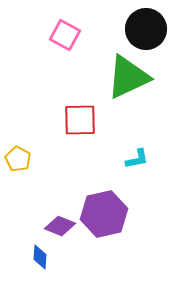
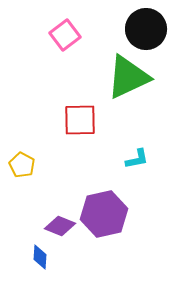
pink square: rotated 24 degrees clockwise
yellow pentagon: moved 4 px right, 6 px down
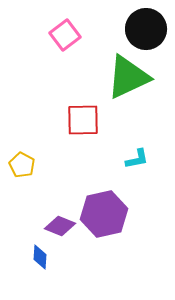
red square: moved 3 px right
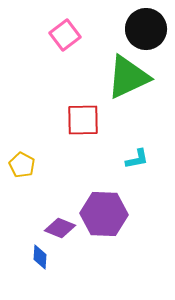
purple hexagon: rotated 15 degrees clockwise
purple diamond: moved 2 px down
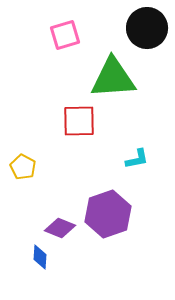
black circle: moved 1 px right, 1 px up
pink square: rotated 20 degrees clockwise
green triangle: moved 15 px left, 1 px down; rotated 21 degrees clockwise
red square: moved 4 px left, 1 px down
yellow pentagon: moved 1 px right, 2 px down
purple hexagon: moved 4 px right; rotated 21 degrees counterclockwise
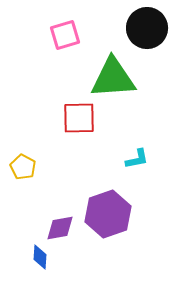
red square: moved 3 px up
purple diamond: rotated 32 degrees counterclockwise
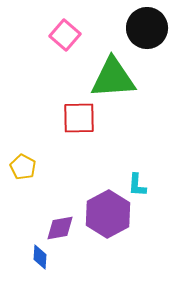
pink square: rotated 32 degrees counterclockwise
cyan L-shape: moved 26 px down; rotated 105 degrees clockwise
purple hexagon: rotated 9 degrees counterclockwise
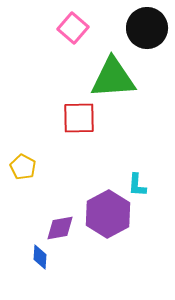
pink square: moved 8 px right, 7 px up
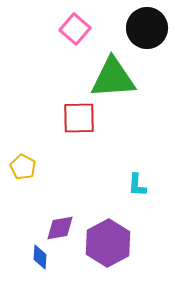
pink square: moved 2 px right, 1 px down
purple hexagon: moved 29 px down
